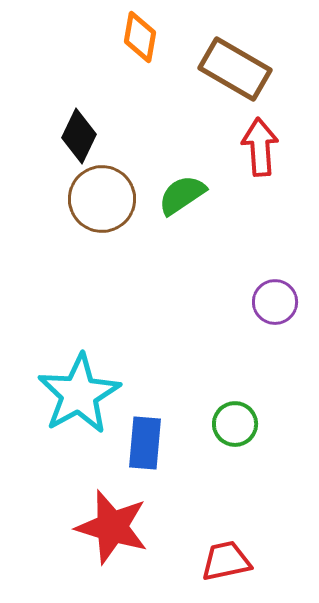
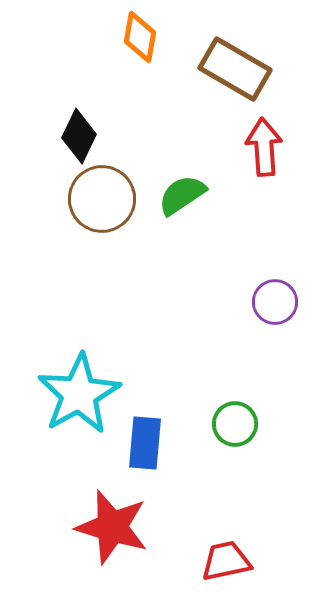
red arrow: moved 4 px right
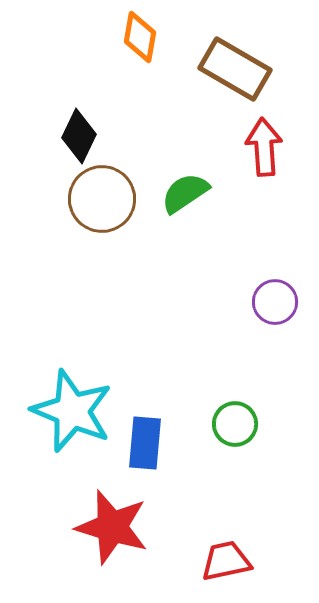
green semicircle: moved 3 px right, 2 px up
cyan star: moved 7 px left, 17 px down; rotated 20 degrees counterclockwise
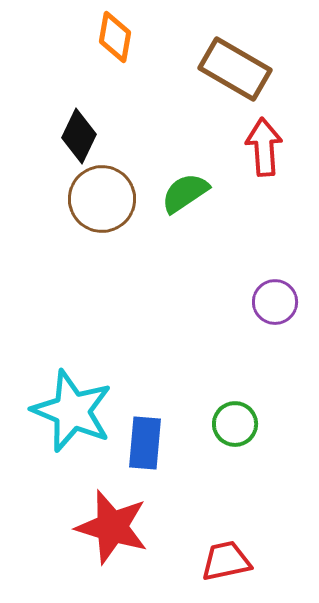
orange diamond: moved 25 px left
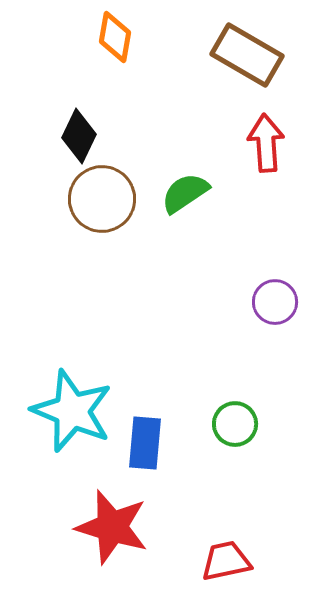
brown rectangle: moved 12 px right, 14 px up
red arrow: moved 2 px right, 4 px up
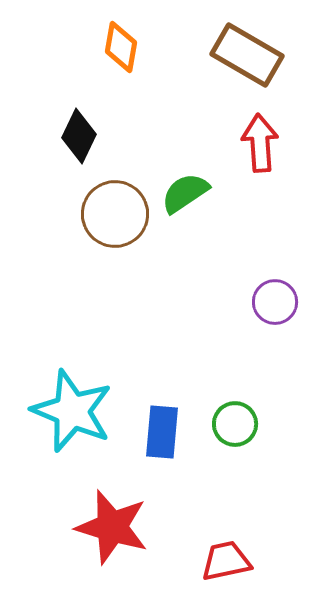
orange diamond: moved 6 px right, 10 px down
red arrow: moved 6 px left
brown circle: moved 13 px right, 15 px down
blue rectangle: moved 17 px right, 11 px up
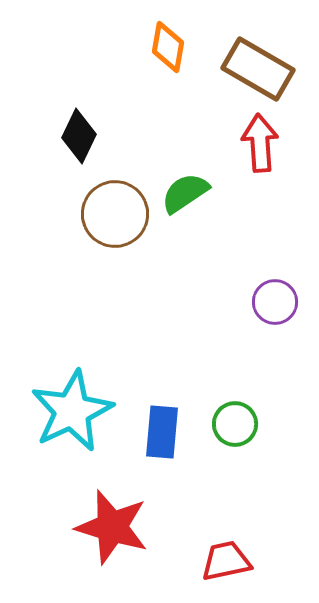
orange diamond: moved 47 px right
brown rectangle: moved 11 px right, 14 px down
cyan star: rotated 24 degrees clockwise
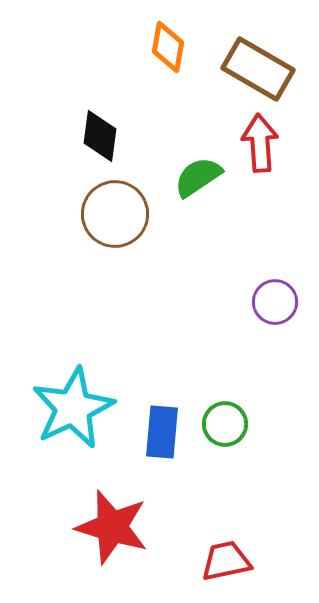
black diamond: moved 21 px right; rotated 18 degrees counterclockwise
green semicircle: moved 13 px right, 16 px up
cyan star: moved 1 px right, 3 px up
green circle: moved 10 px left
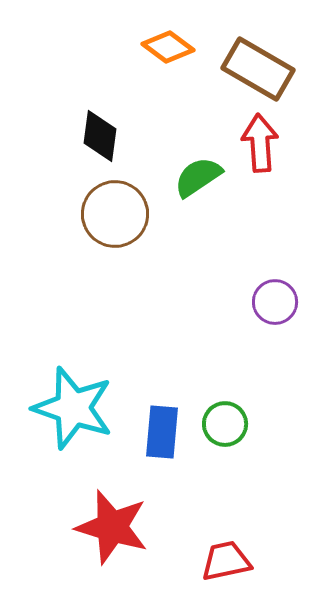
orange diamond: rotated 63 degrees counterclockwise
cyan star: rotated 28 degrees counterclockwise
